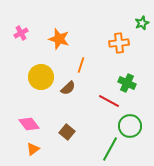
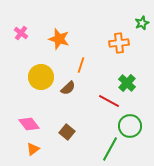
pink cross: rotated 24 degrees counterclockwise
green cross: rotated 18 degrees clockwise
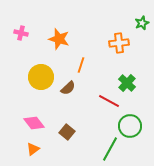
pink cross: rotated 24 degrees counterclockwise
pink diamond: moved 5 px right, 1 px up
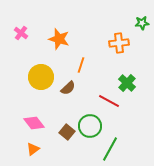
green star: rotated 16 degrees clockwise
pink cross: rotated 24 degrees clockwise
green circle: moved 40 px left
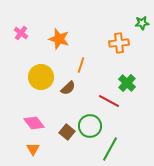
orange triangle: rotated 24 degrees counterclockwise
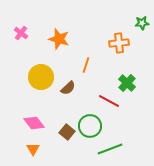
orange line: moved 5 px right
green line: rotated 40 degrees clockwise
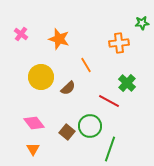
pink cross: moved 1 px down
orange line: rotated 49 degrees counterclockwise
green line: rotated 50 degrees counterclockwise
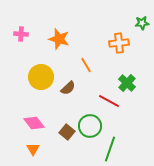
pink cross: rotated 32 degrees counterclockwise
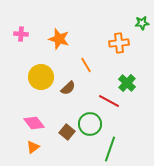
green circle: moved 2 px up
orange triangle: moved 2 px up; rotated 24 degrees clockwise
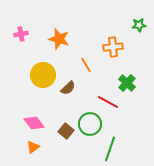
green star: moved 3 px left, 2 px down
pink cross: rotated 16 degrees counterclockwise
orange cross: moved 6 px left, 4 px down
yellow circle: moved 2 px right, 2 px up
red line: moved 1 px left, 1 px down
brown square: moved 1 px left, 1 px up
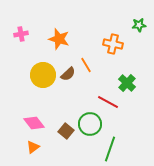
orange cross: moved 3 px up; rotated 18 degrees clockwise
brown semicircle: moved 14 px up
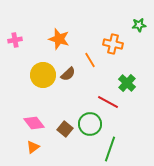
pink cross: moved 6 px left, 6 px down
orange line: moved 4 px right, 5 px up
brown square: moved 1 px left, 2 px up
